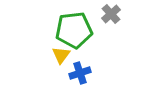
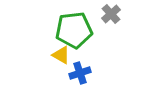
yellow triangle: rotated 36 degrees counterclockwise
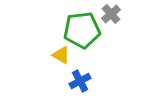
green pentagon: moved 8 px right
blue cross: moved 8 px down; rotated 10 degrees counterclockwise
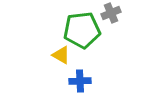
gray cross: moved 1 px up; rotated 18 degrees clockwise
blue cross: rotated 25 degrees clockwise
